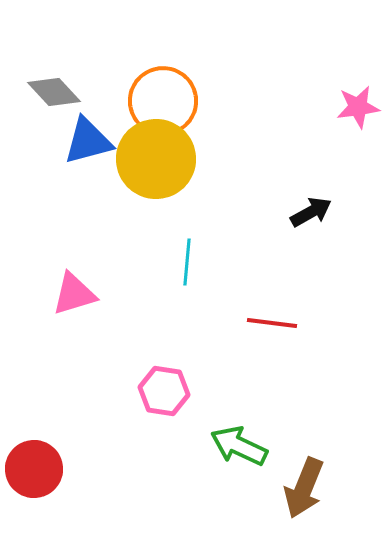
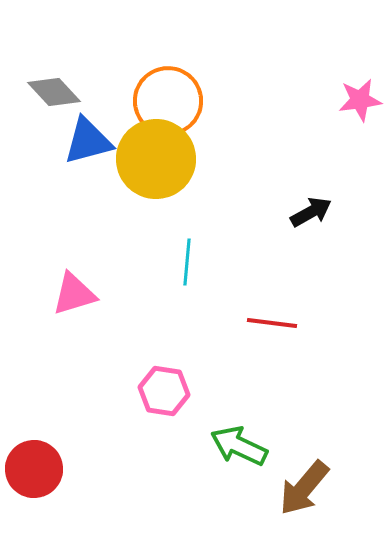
orange circle: moved 5 px right
pink star: moved 2 px right, 7 px up
brown arrow: rotated 18 degrees clockwise
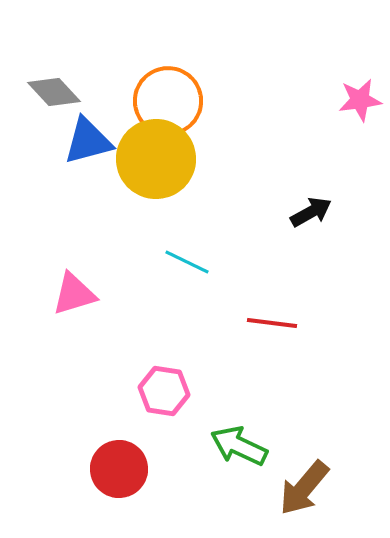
cyan line: rotated 69 degrees counterclockwise
red circle: moved 85 px right
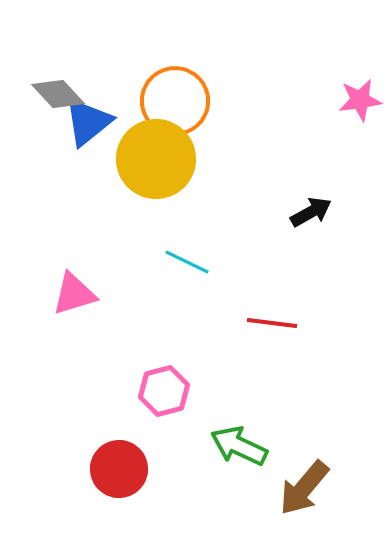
gray diamond: moved 4 px right, 2 px down
orange circle: moved 7 px right
blue triangle: moved 19 px up; rotated 24 degrees counterclockwise
pink hexagon: rotated 24 degrees counterclockwise
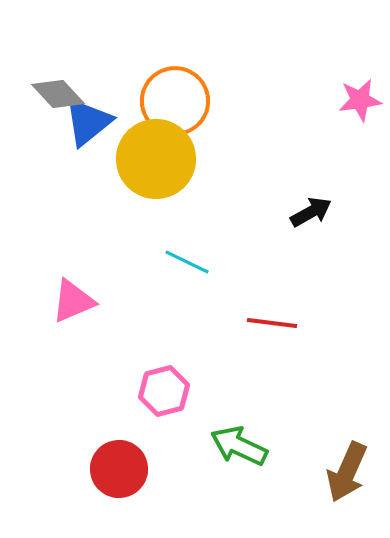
pink triangle: moved 1 px left, 7 px down; rotated 6 degrees counterclockwise
brown arrow: moved 43 px right, 16 px up; rotated 16 degrees counterclockwise
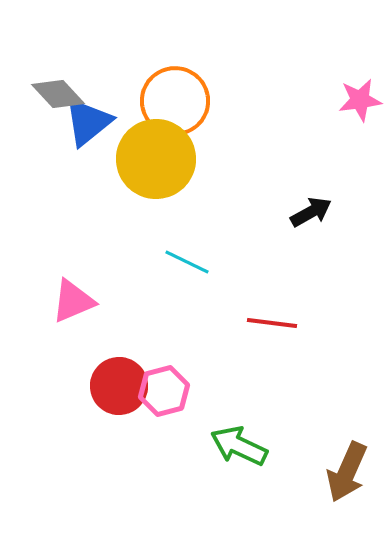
red circle: moved 83 px up
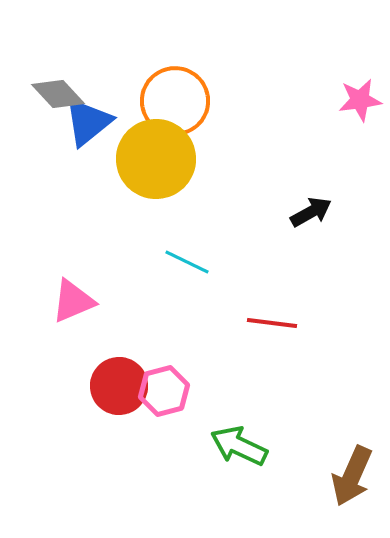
brown arrow: moved 5 px right, 4 px down
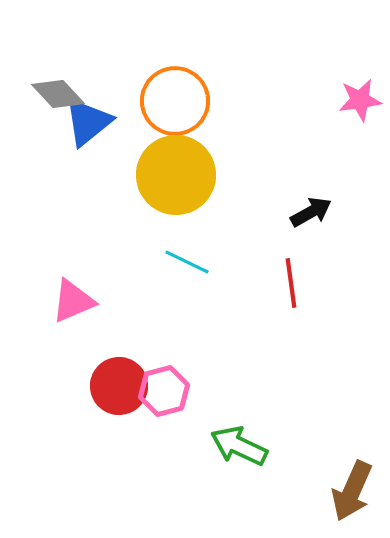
yellow circle: moved 20 px right, 16 px down
red line: moved 19 px right, 40 px up; rotated 75 degrees clockwise
brown arrow: moved 15 px down
